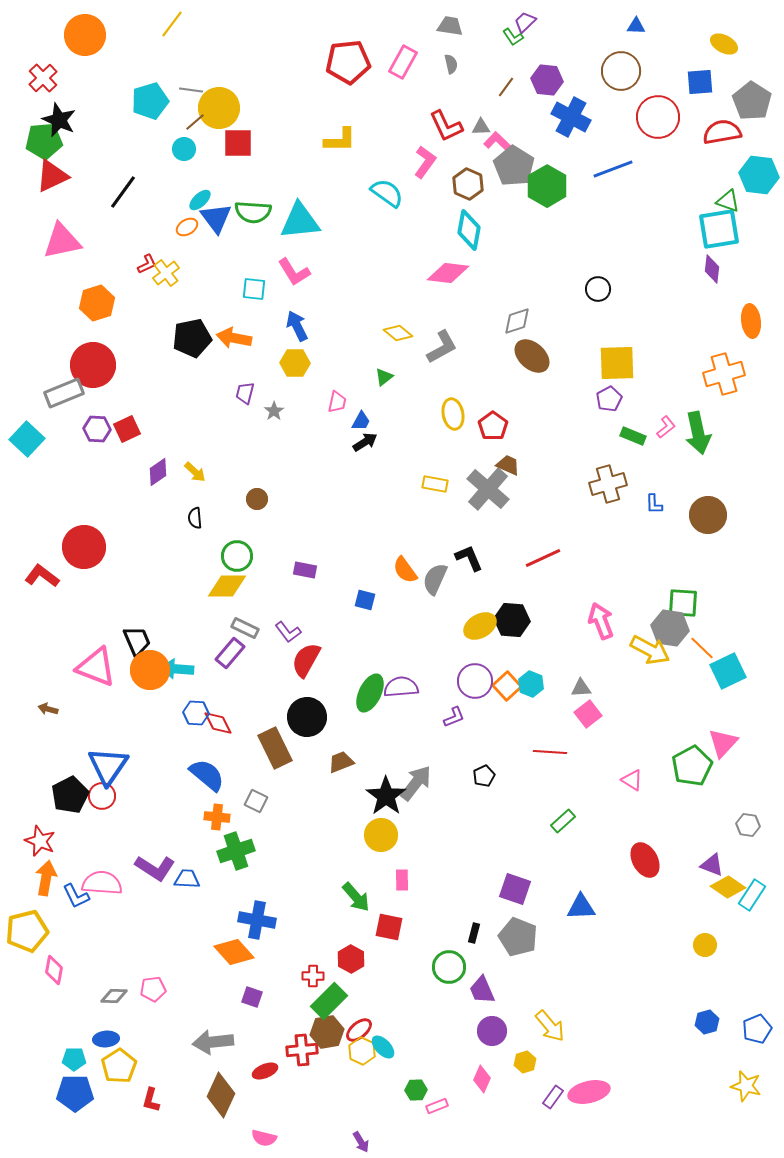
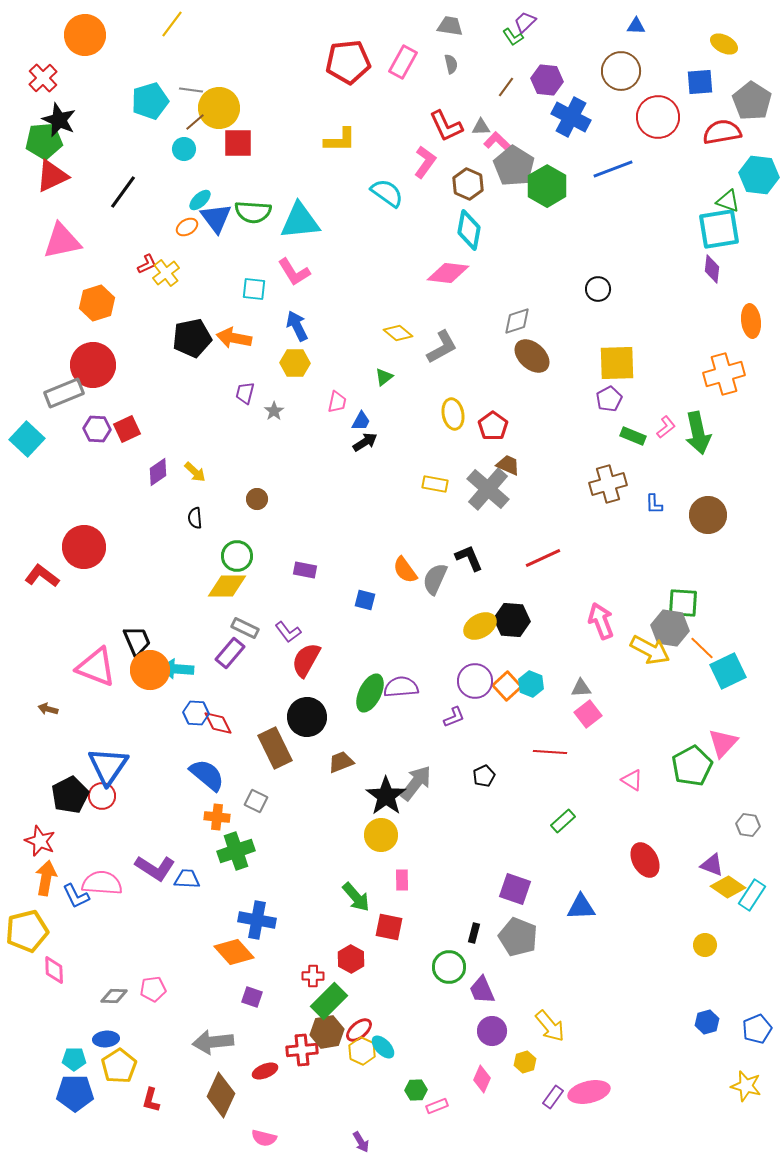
pink diamond at (54, 970): rotated 12 degrees counterclockwise
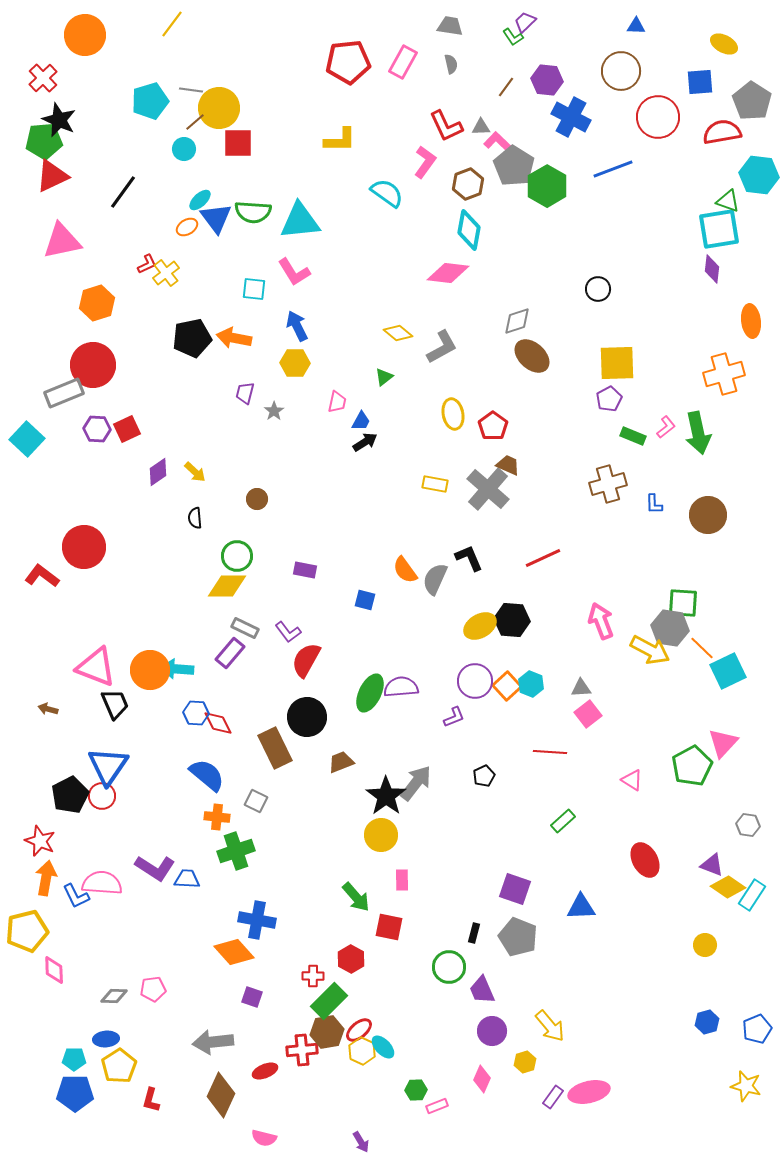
brown hexagon at (468, 184): rotated 16 degrees clockwise
black trapezoid at (137, 641): moved 22 px left, 63 px down
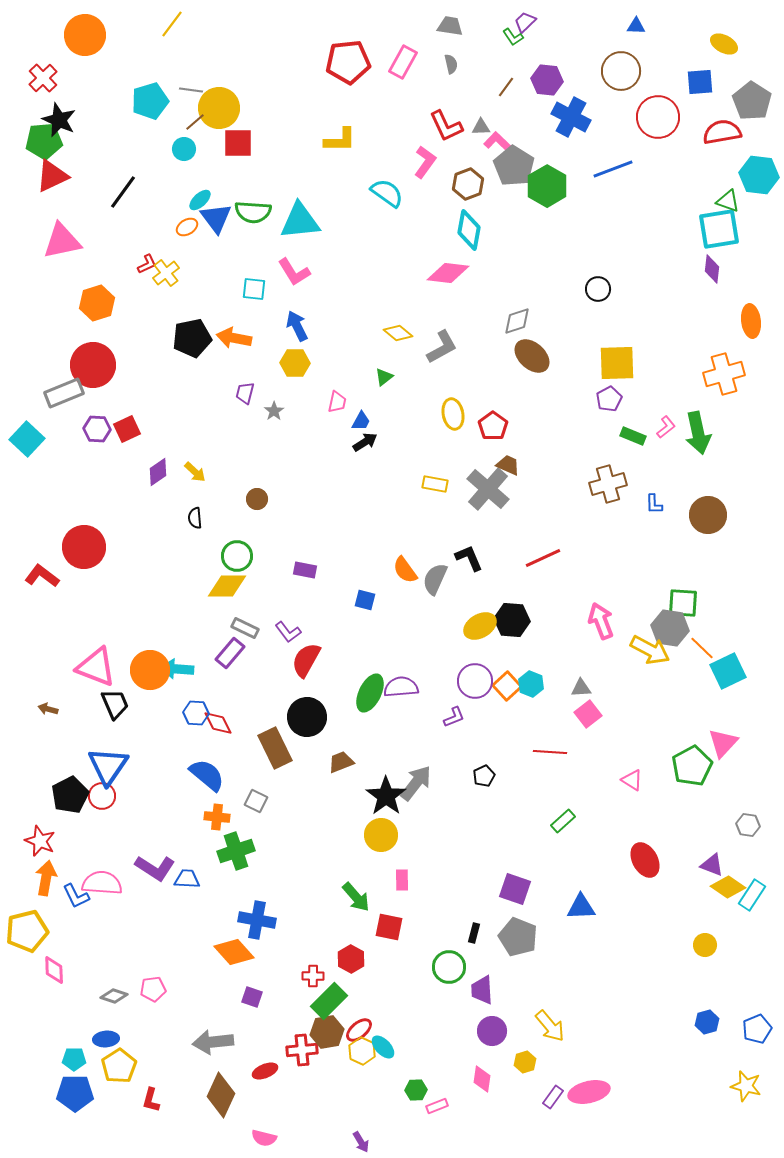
purple trapezoid at (482, 990): rotated 20 degrees clockwise
gray diamond at (114, 996): rotated 16 degrees clockwise
pink diamond at (482, 1079): rotated 16 degrees counterclockwise
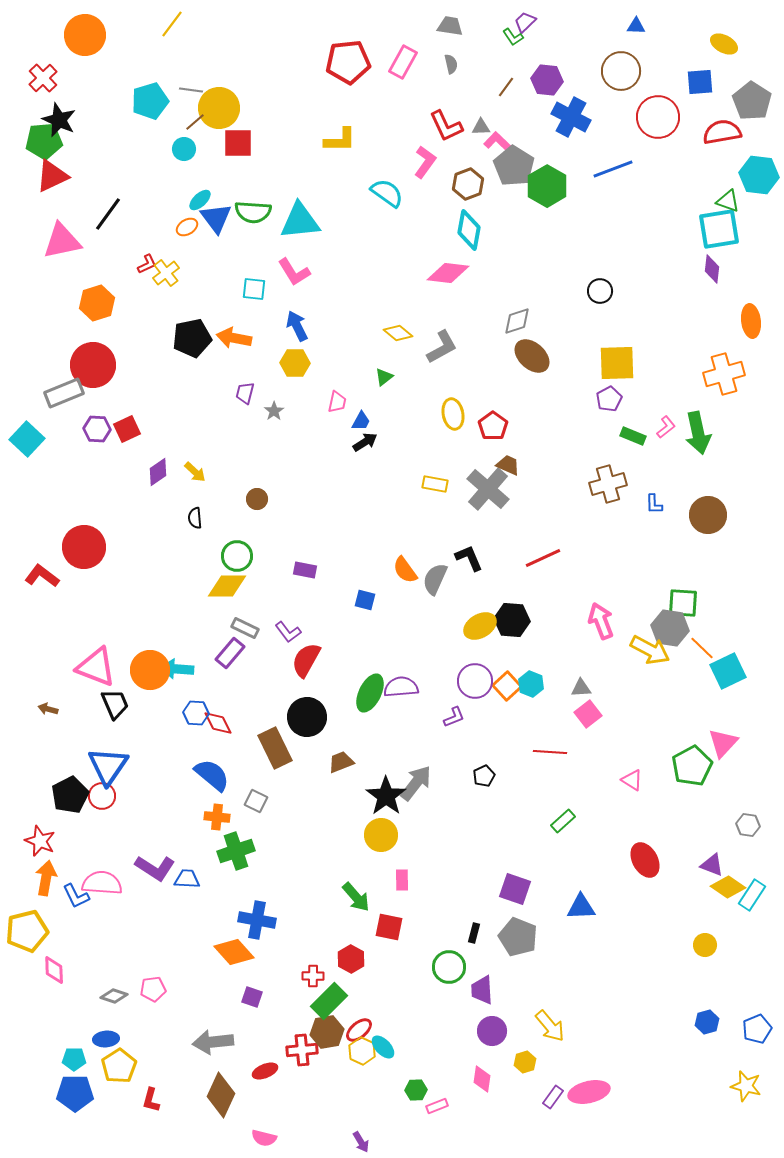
black line at (123, 192): moved 15 px left, 22 px down
black circle at (598, 289): moved 2 px right, 2 px down
blue semicircle at (207, 775): moved 5 px right
